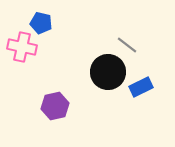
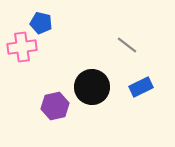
pink cross: rotated 20 degrees counterclockwise
black circle: moved 16 px left, 15 px down
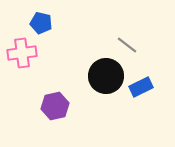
pink cross: moved 6 px down
black circle: moved 14 px right, 11 px up
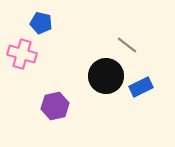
pink cross: moved 1 px down; rotated 24 degrees clockwise
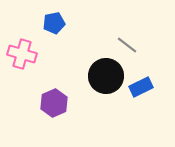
blue pentagon: moved 13 px right; rotated 25 degrees counterclockwise
purple hexagon: moved 1 px left, 3 px up; rotated 12 degrees counterclockwise
